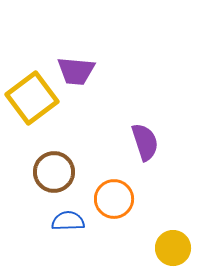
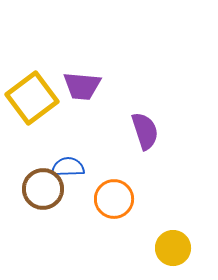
purple trapezoid: moved 6 px right, 15 px down
purple semicircle: moved 11 px up
brown circle: moved 11 px left, 17 px down
blue semicircle: moved 54 px up
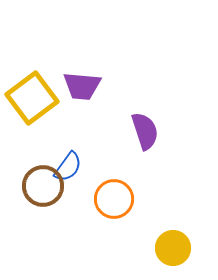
blue semicircle: rotated 128 degrees clockwise
brown circle: moved 3 px up
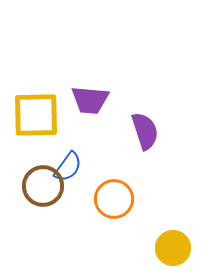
purple trapezoid: moved 8 px right, 14 px down
yellow square: moved 4 px right, 17 px down; rotated 36 degrees clockwise
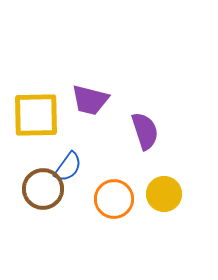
purple trapezoid: rotated 9 degrees clockwise
brown circle: moved 3 px down
yellow circle: moved 9 px left, 54 px up
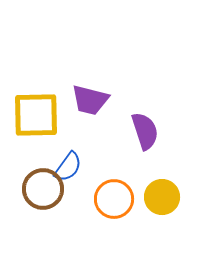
yellow circle: moved 2 px left, 3 px down
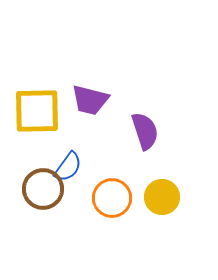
yellow square: moved 1 px right, 4 px up
orange circle: moved 2 px left, 1 px up
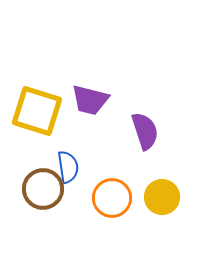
yellow square: rotated 18 degrees clockwise
blue semicircle: rotated 44 degrees counterclockwise
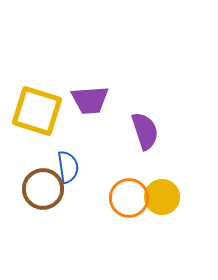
purple trapezoid: rotated 18 degrees counterclockwise
orange circle: moved 17 px right
